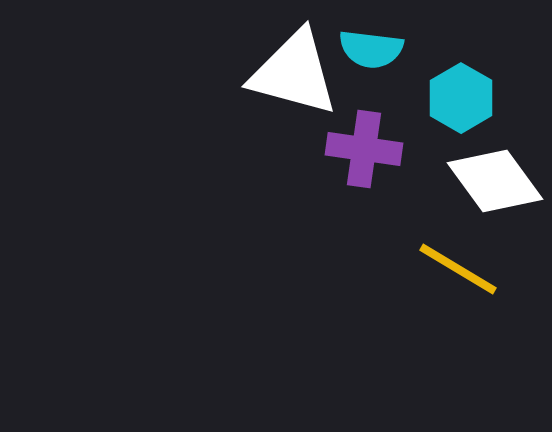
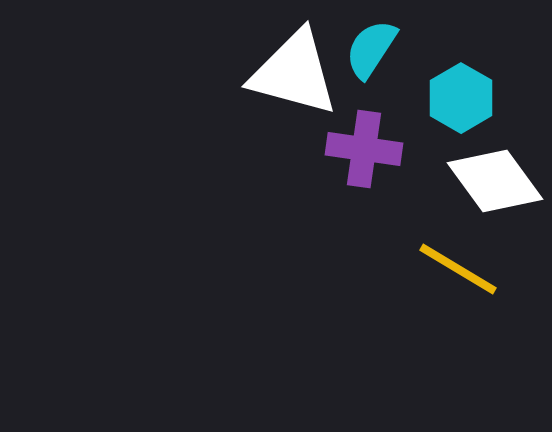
cyan semicircle: rotated 116 degrees clockwise
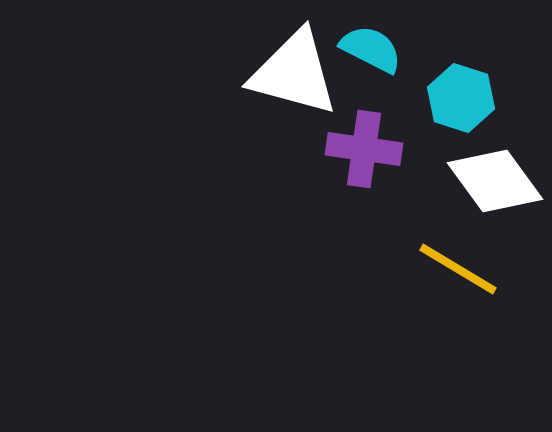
cyan semicircle: rotated 84 degrees clockwise
cyan hexagon: rotated 12 degrees counterclockwise
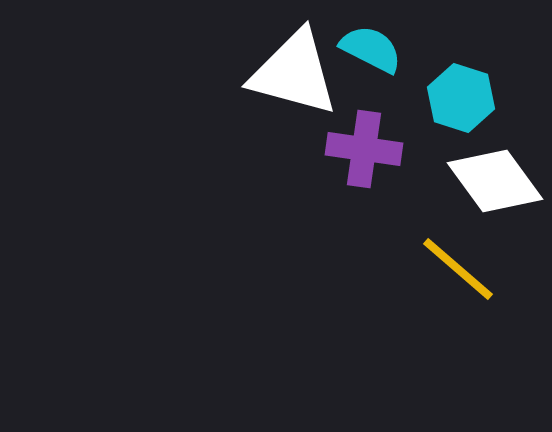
yellow line: rotated 10 degrees clockwise
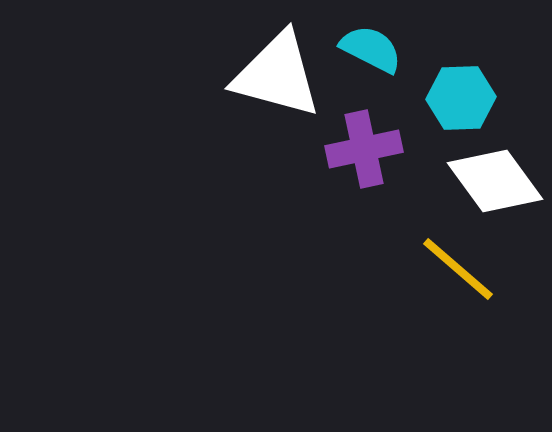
white triangle: moved 17 px left, 2 px down
cyan hexagon: rotated 20 degrees counterclockwise
purple cross: rotated 20 degrees counterclockwise
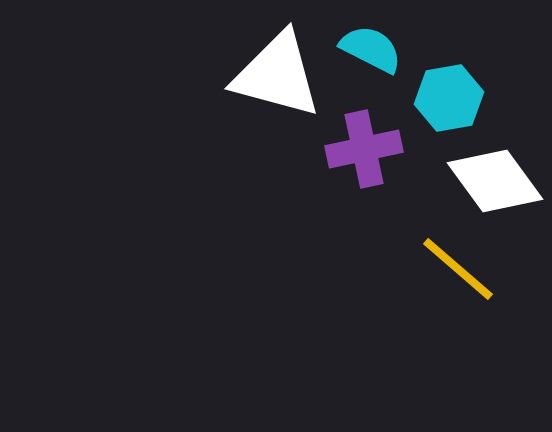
cyan hexagon: moved 12 px left; rotated 8 degrees counterclockwise
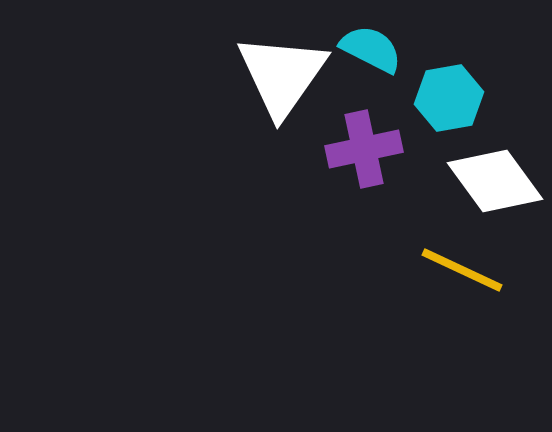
white triangle: moved 5 px right; rotated 50 degrees clockwise
yellow line: moved 4 px right, 1 px down; rotated 16 degrees counterclockwise
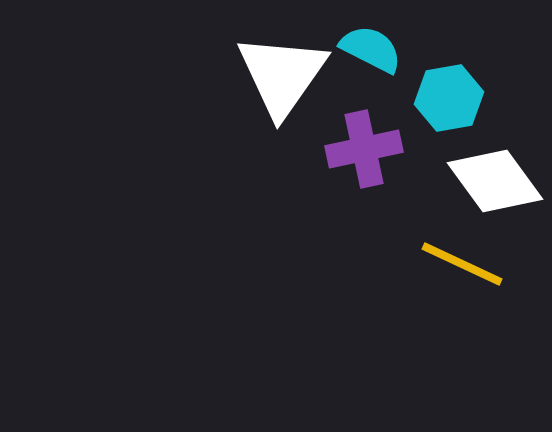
yellow line: moved 6 px up
